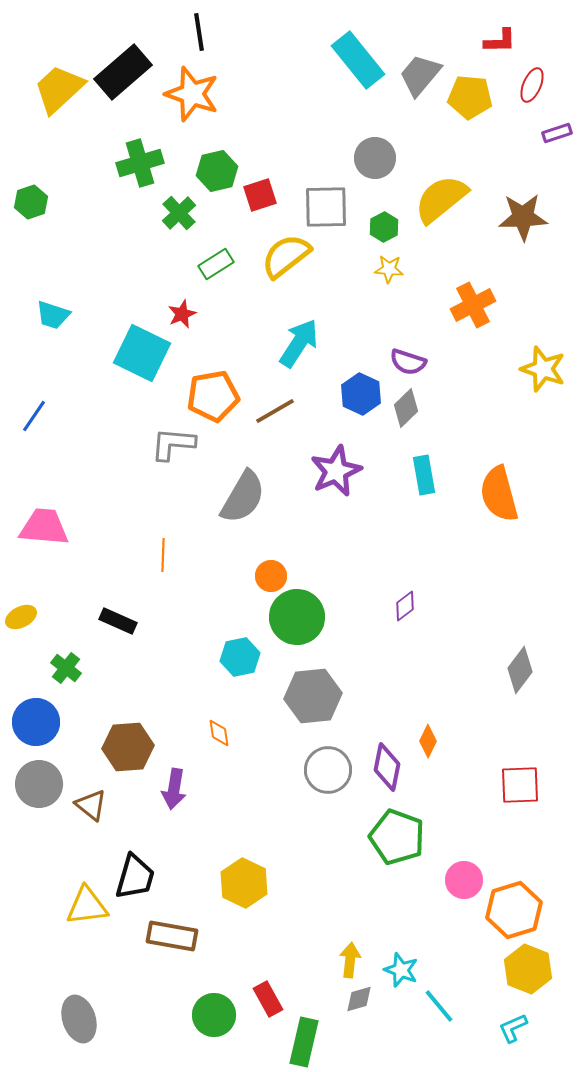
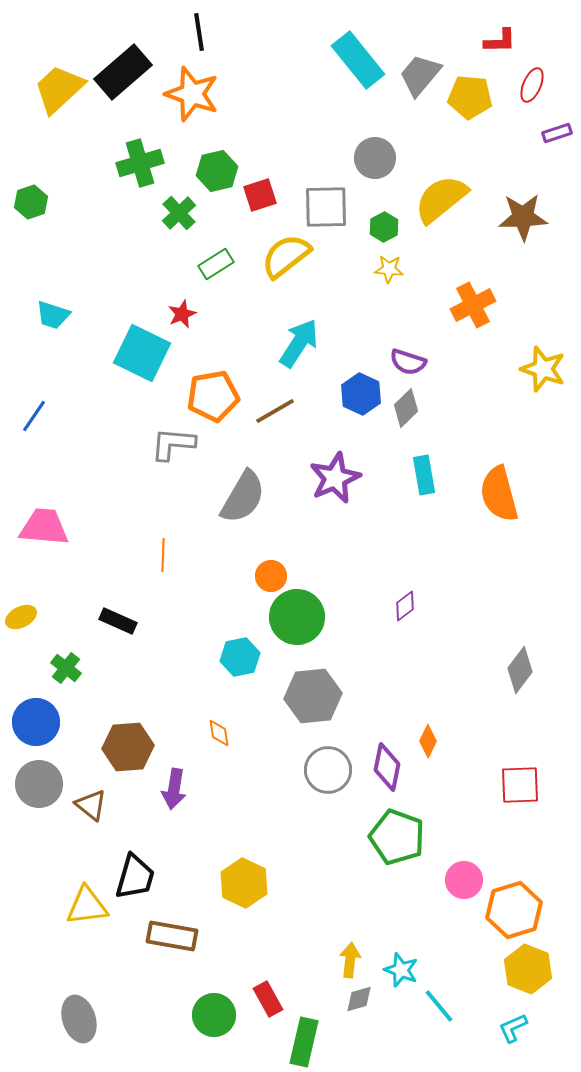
purple star at (336, 471): moved 1 px left, 7 px down
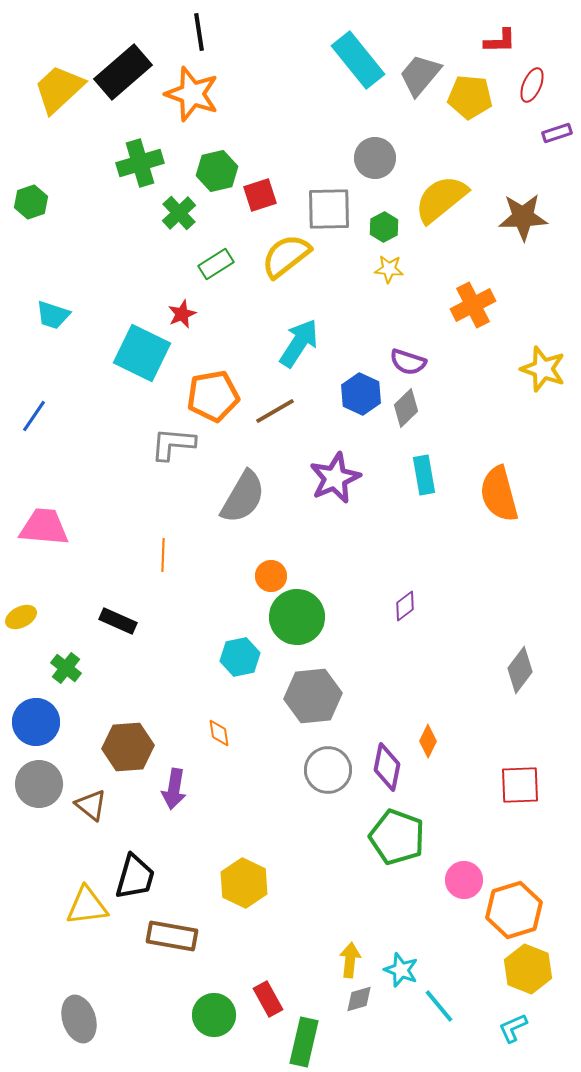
gray square at (326, 207): moved 3 px right, 2 px down
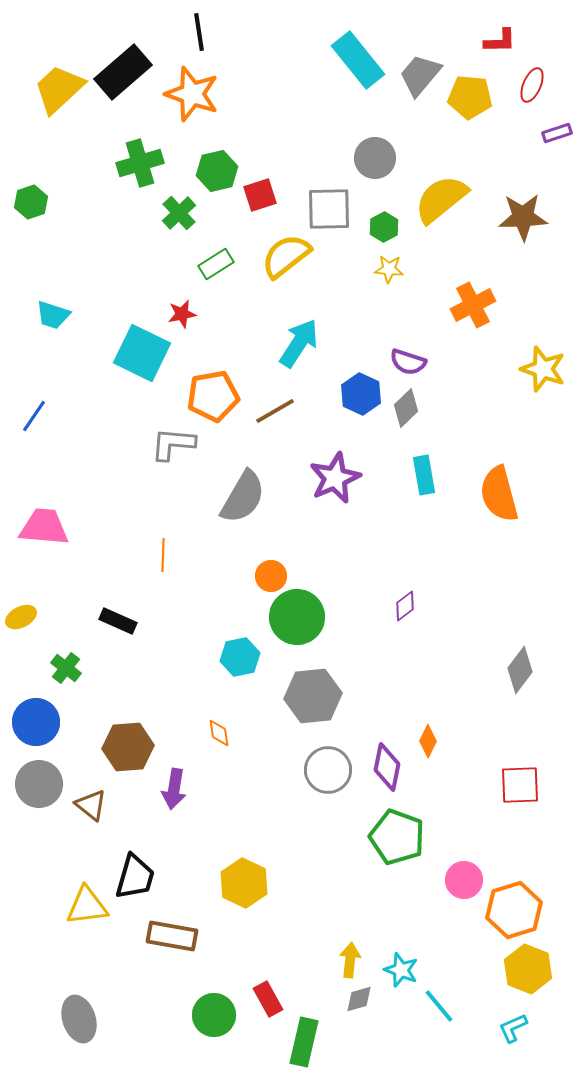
red star at (182, 314): rotated 12 degrees clockwise
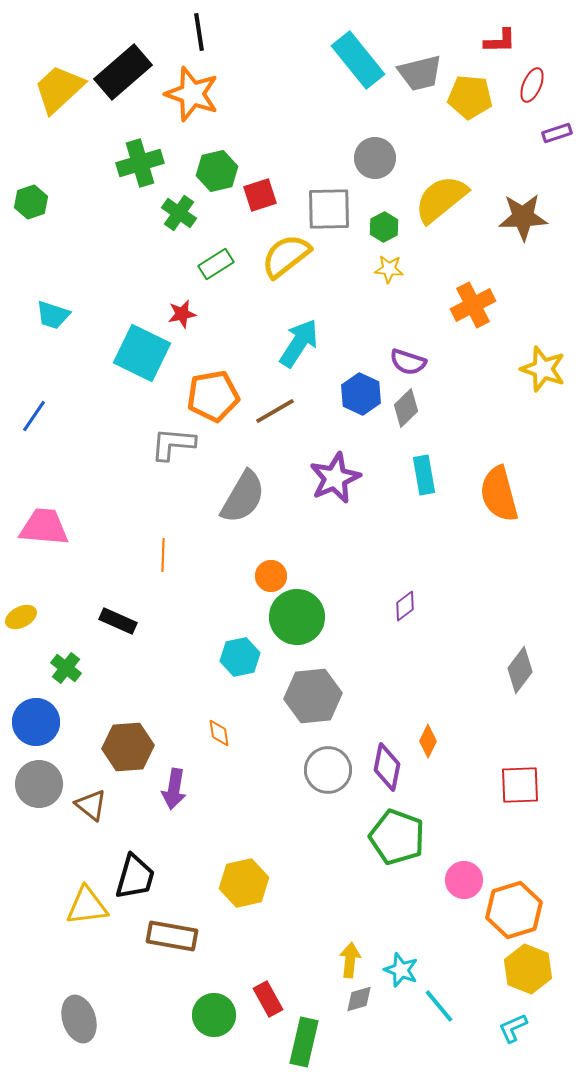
gray trapezoid at (420, 75): moved 2 px up; rotated 144 degrees counterclockwise
green cross at (179, 213): rotated 12 degrees counterclockwise
yellow hexagon at (244, 883): rotated 21 degrees clockwise
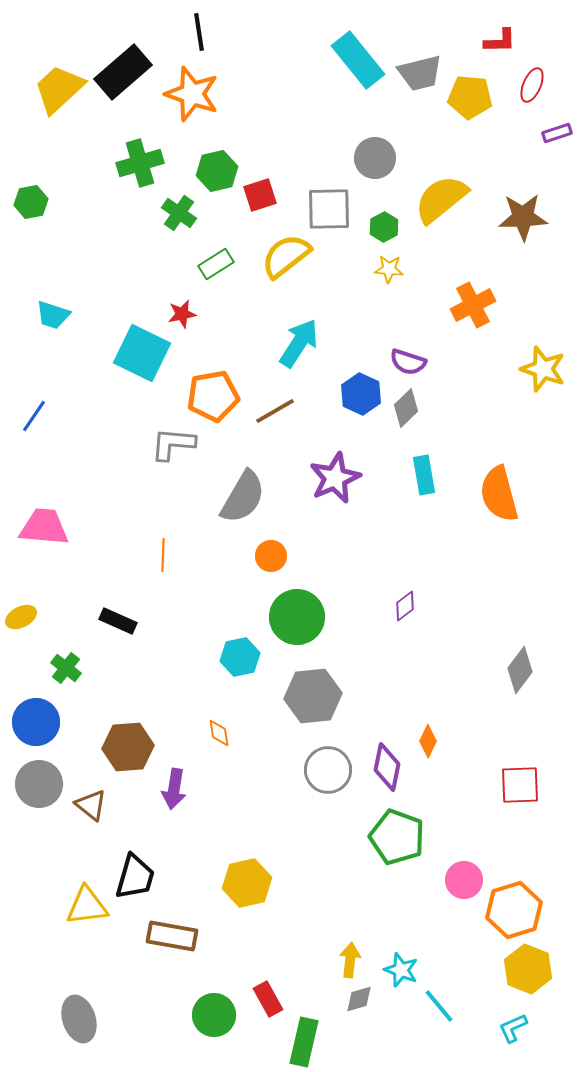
green hexagon at (31, 202): rotated 8 degrees clockwise
orange circle at (271, 576): moved 20 px up
yellow hexagon at (244, 883): moved 3 px right
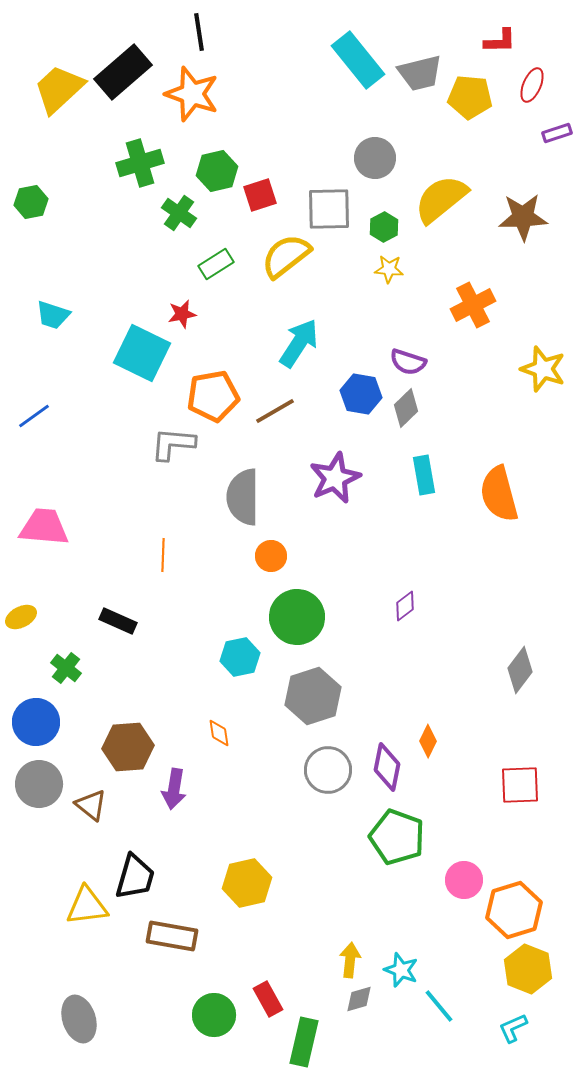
blue hexagon at (361, 394): rotated 15 degrees counterclockwise
blue line at (34, 416): rotated 20 degrees clockwise
gray semicircle at (243, 497): rotated 150 degrees clockwise
gray hexagon at (313, 696): rotated 12 degrees counterclockwise
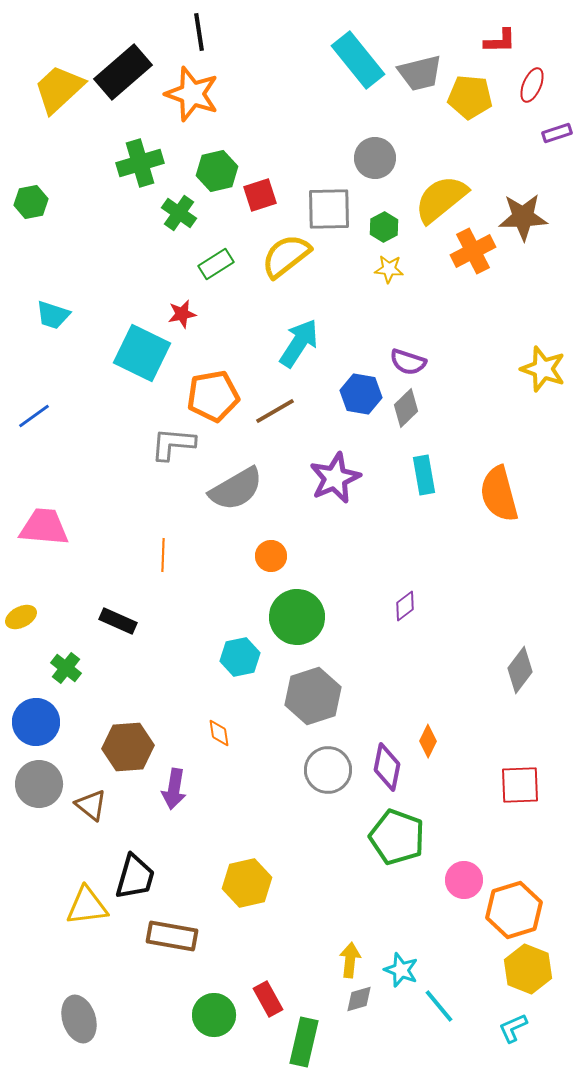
orange cross at (473, 305): moved 54 px up
gray semicircle at (243, 497): moved 7 px left, 8 px up; rotated 120 degrees counterclockwise
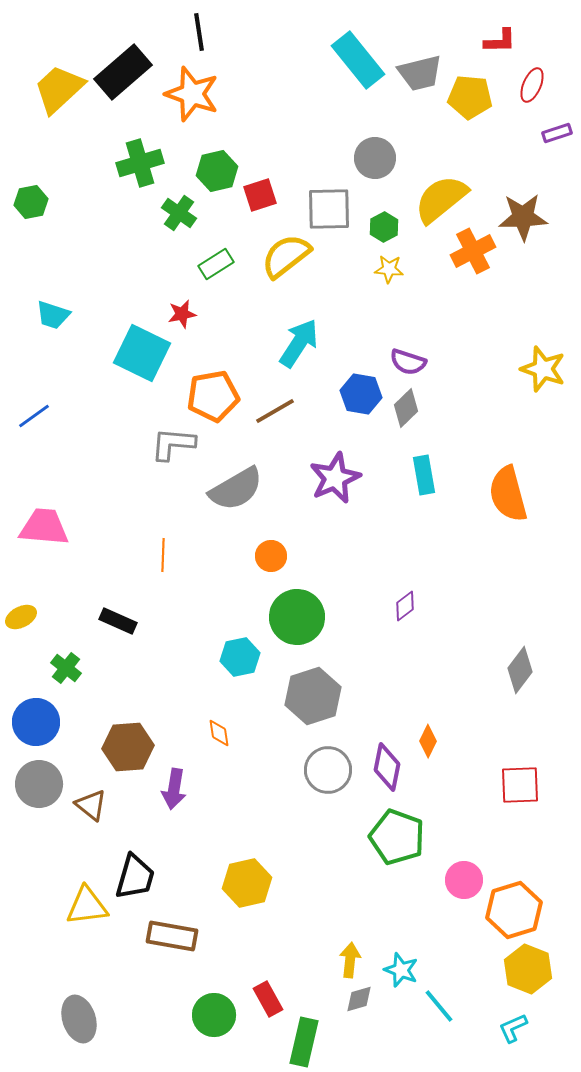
orange semicircle at (499, 494): moved 9 px right
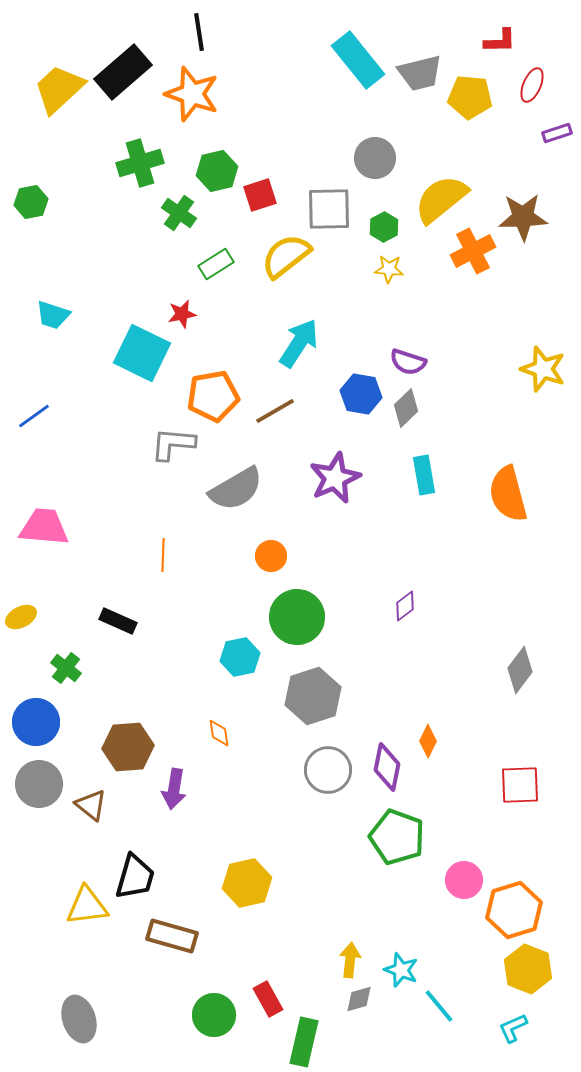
brown rectangle at (172, 936): rotated 6 degrees clockwise
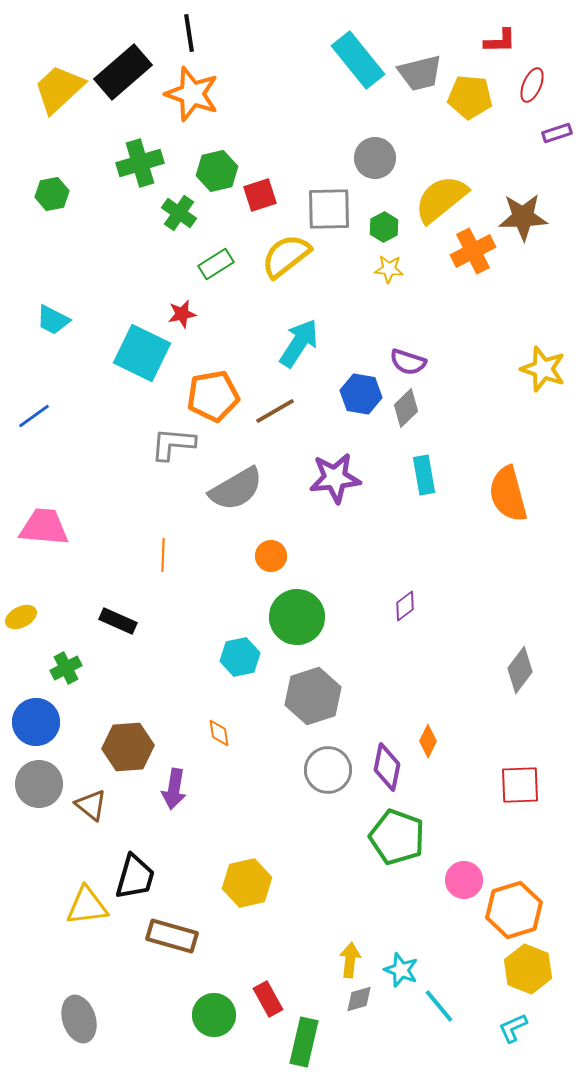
black line at (199, 32): moved 10 px left, 1 px down
green hexagon at (31, 202): moved 21 px right, 8 px up
cyan trapezoid at (53, 315): moved 5 px down; rotated 9 degrees clockwise
purple star at (335, 478): rotated 18 degrees clockwise
green cross at (66, 668): rotated 24 degrees clockwise
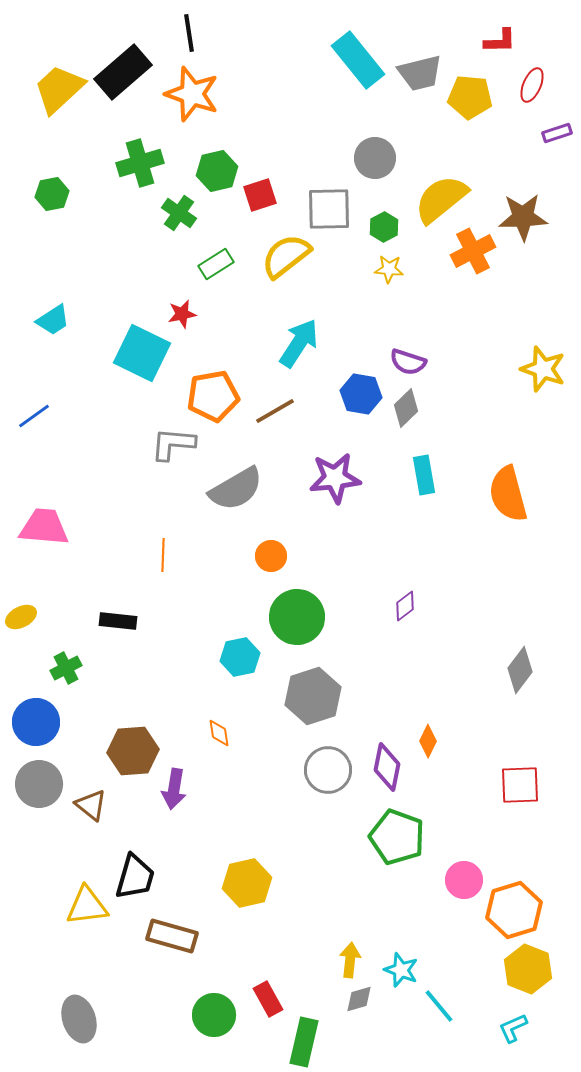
cyan trapezoid at (53, 320): rotated 60 degrees counterclockwise
black rectangle at (118, 621): rotated 18 degrees counterclockwise
brown hexagon at (128, 747): moved 5 px right, 4 px down
